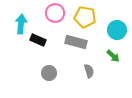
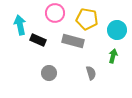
yellow pentagon: moved 2 px right, 2 px down
cyan arrow: moved 1 px left, 1 px down; rotated 18 degrees counterclockwise
gray rectangle: moved 3 px left, 1 px up
green arrow: rotated 120 degrees counterclockwise
gray semicircle: moved 2 px right, 2 px down
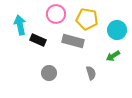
pink circle: moved 1 px right, 1 px down
green arrow: rotated 136 degrees counterclockwise
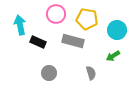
black rectangle: moved 2 px down
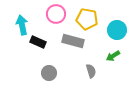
cyan arrow: moved 2 px right
gray semicircle: moved 2 px up
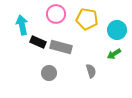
gray rectangle: moved 12 px left, 6 px down
green arrow: moved 1 px right, 2 px up
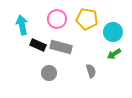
pink circle: moved 1 px right, 5 px down
cyan circle: moved 4 px left, 2 px down
black rectangle: moved 3 px down
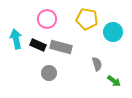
pink circle: moved 10 px left
cyan arrow: moved 6 px left, 14 px down
green arrow: moved 27 px down; rotated 112 degrees counterclockwise
gray semicircle: moved 6 px right, 7 px up
